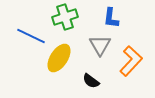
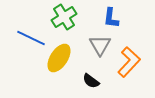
green cross: moved 1 px left; rotated 15 degrees counterclockwise
blue line: moved 2 px down
orange L-shape: moved 2 px left, 1 px down
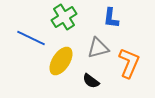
gray triangle: moved 2 px left, 3 px down; rotated 45 degrees clockwise
yellow ellipse: moved 2 px right, 3 px down
orange L-shape: moved 1 px down; rotated 20 degrees counterclockwise
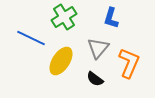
blue L-shape: rotated 10 degrees clockwise
gray triangle: rotated 35 degrees counterclockwise
black semicircle: moved 4 px right, 2 px up
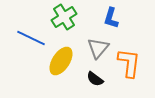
orange L-shape: rotated 16 degrees counterclockwise
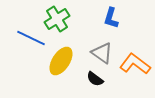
green cross: moved 7 px left, 2 px down
gray triangle: moved 4 px right, 5 px down; rotated 35 degrees counterclockwise
orange L-shape: moved 6 px right, 1 px down; rotated 60 degrees counterclockwise
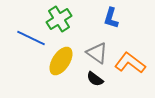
green cross: moved 2 px right
gray triangle: moved 5 px left
orange L-shape: moved 5 px left, 1 px up
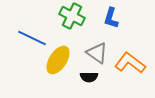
green cross: moved 13 px right, 3 px up; rotated 30 degrees counterclockwise
blue line: moved 1 px right
yellow ellipse: moved 3 px left, 1 px up
black semicircle: moved 6 px left, 2 px up; rotated 36 degrees counterclockwise
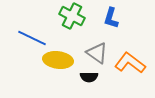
yellow ellipse: rotated 64 degrees clockwise
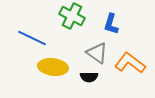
blue L-shape: moved 6 px down
yellow ellipse: moved 5 px left, 7 px down
